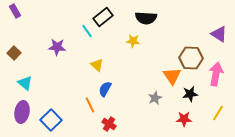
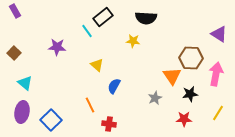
blue semicircle: moved 9 px right, 3 px up
red cross: rotated 24 degrees counterclockwise
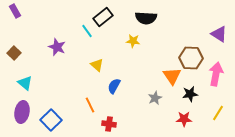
purple star: rotated 18 degrees clockwise
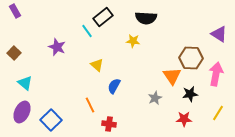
purple ellipse: rotated 15 degrees clockwise
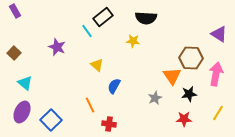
black star: moved 1 px left
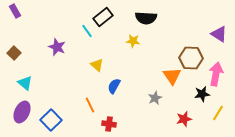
black star: moved 13 px right
red star: rotated 14 degrees counterclockwise
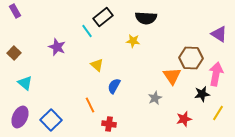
purple ellipse: moved 2 px left, 5 px down
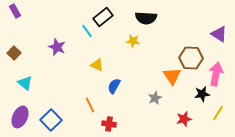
yellow triangle: rotated 16 degrees counterclockwise
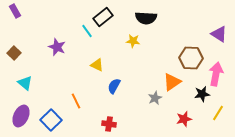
orange triangle: moved 6 px down; rotated 30 degrees clockwise
orange line: moved 14 px left, 4 px up
purple ellipse: moved 1 px right, 1 px up
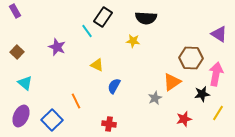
black rectangle: rotated 18 degrees counterclockwise
brown square: moved 3 px right, 1 px up
blue square: moved 1 px right
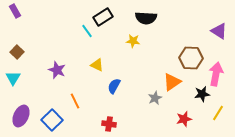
black rectangle: rotated 24 degrees clockwise
purple triangle: moved 3 px up
purple star: moved 23 px down
cyan triangle: moved 12 px left, 5 px up; rotated 21 degrees clockwise
orange line: moved 1 px left
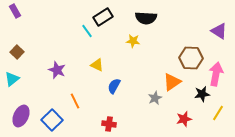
cyan triangle: moved 1 px left, 1 px down; rotated 21 degrees clockwise
